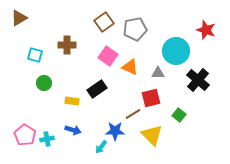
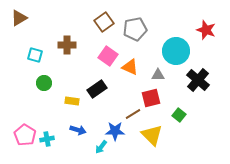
gray triangle: moved 2 px down
blue arrow: moved 5 px right
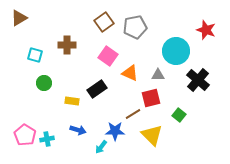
gray pentagon: moved 2 px up
orange triangle: moved 6 px down
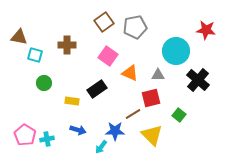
brown triangle: moved 19 px down; rotated 42 degrees clockwise
red star: rotated 12 degrees counterclockwise
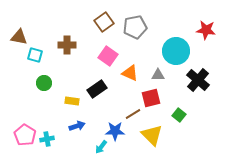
blue arrow: moved 1 px left, 4 px up; rotated 35 degrees counterclockwise
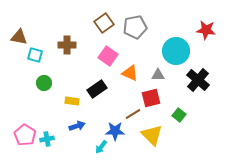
brown square: moved 1 px down
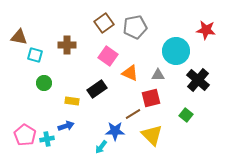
green square: moved 7 px right
blue arrow: moved 11 px left
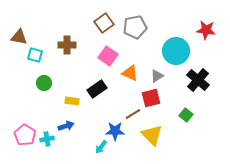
gray triangle: moved 1 px left, 1 px down; rotated 32 degrees counterclockwise
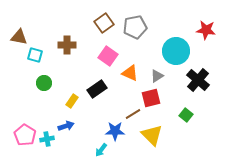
yellow rectangle: rotated 64 degrees counterclockwise
cyan arrow: moved 3 px down
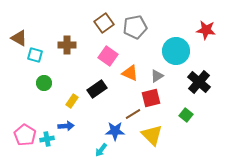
brown triangle: moved 1 px down; rotated 18 degrees clockwise
black cross: moved 1 px right, 2 px down
blue arrow: rotated 14 degrees clockwise
